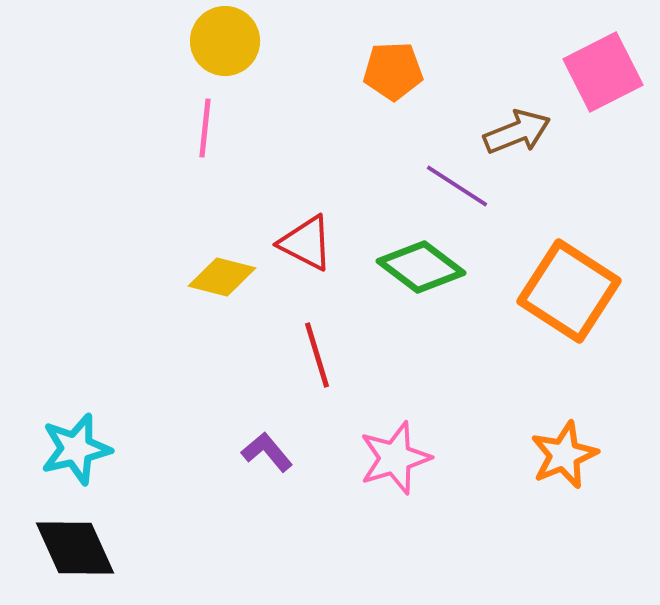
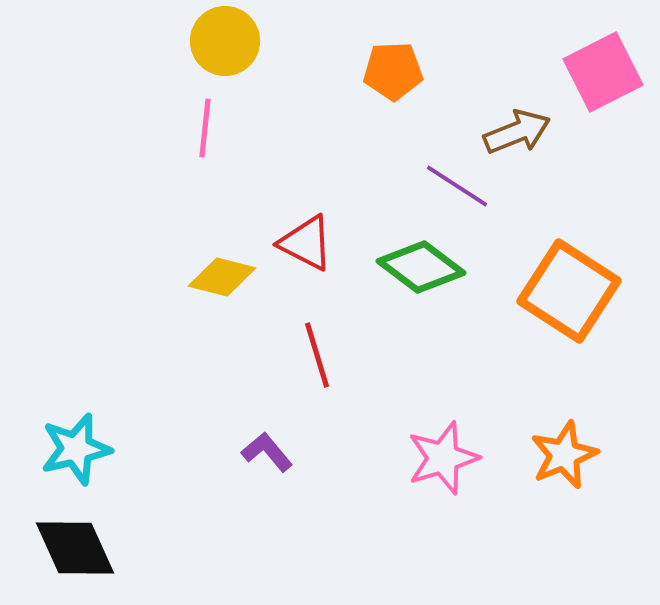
pink star: moved 48 px right
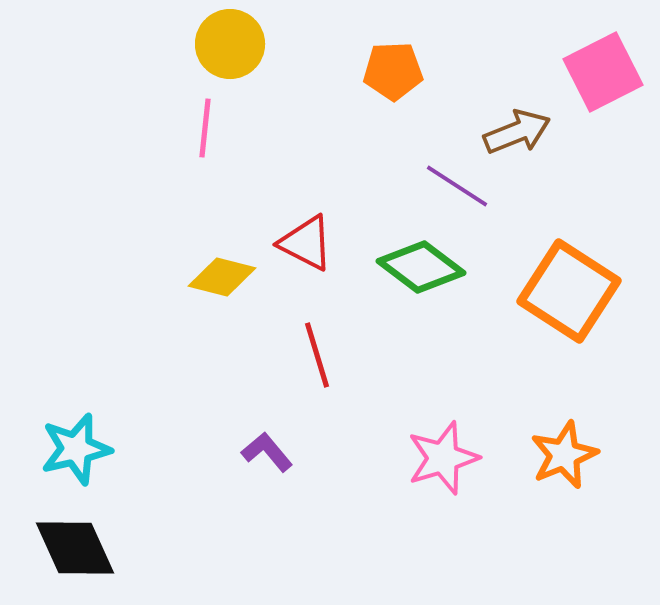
yellow circle: moved 5 px right, 3 px down
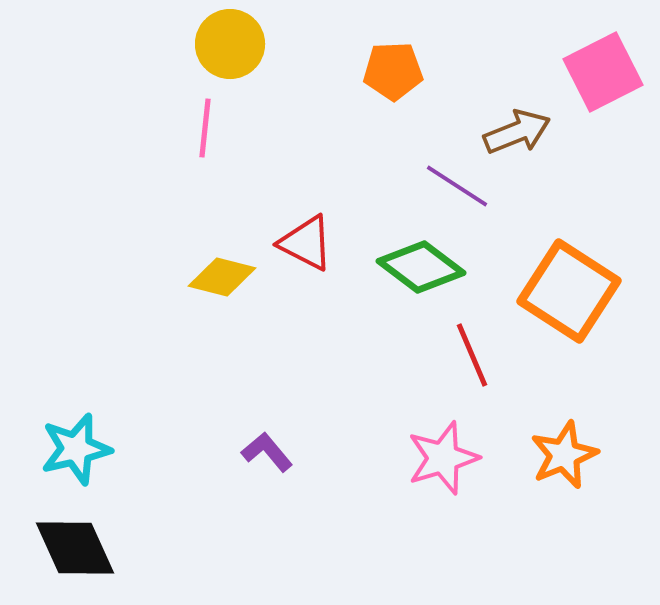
red line: moved 155 px right; rotated 6 degrees counterclockwise
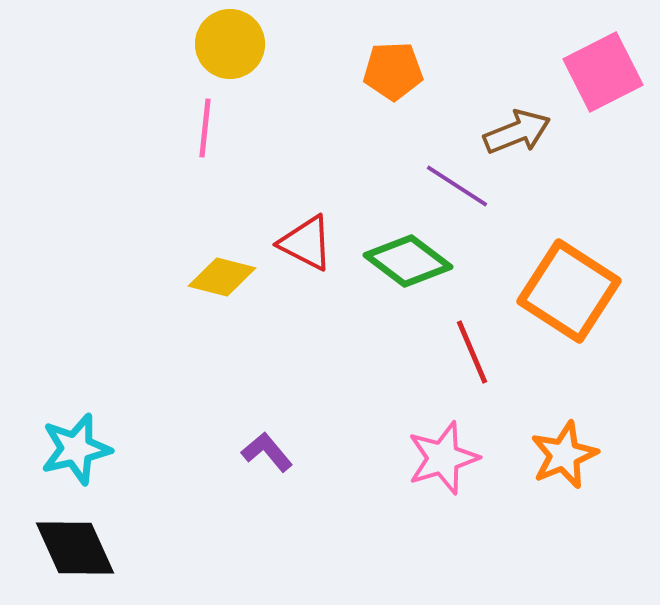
green diamond: moved 13 px left, 6 px up
red line: moved 3 px up
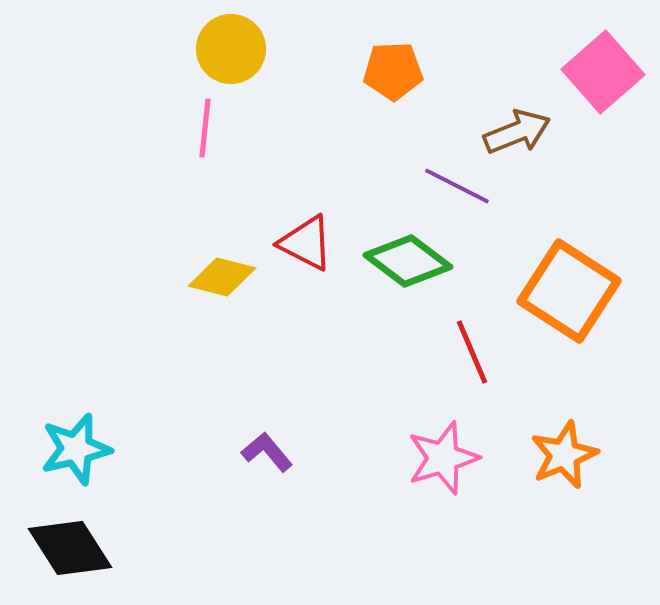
yellow circle: moved 1 px right, 5 px down
pink square: rotated 14 degrees counterclockwise
purple line: rotated 6 degrees counterclockwise
black diamond: moved 5 px left; rotated 8 degrees counterclockwise
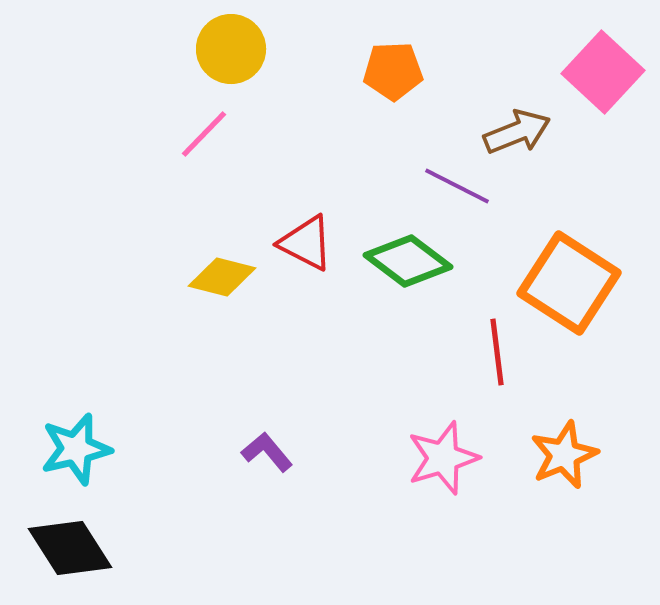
pink square: rotated 6 degrees counterclockwise
pink line: moved 1 px left, 6 px down; rotated 38 degrees clockwise
orange square: moved 8 px up
red line: moved 25 px right; rotated 16 degrees clockwise
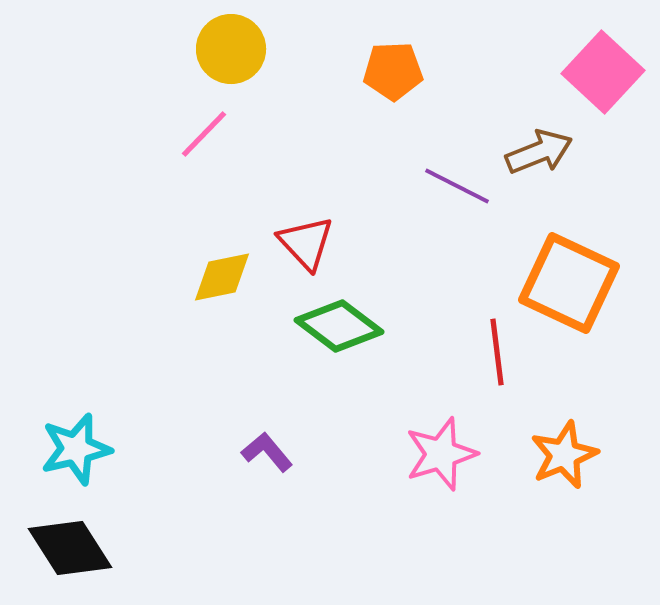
brown arrow: moved 22 px right, 20 px down
red triangle: rotated 20 degrees clockwise
green diamond: moved 69 px left, 65 px down
yellow diamond: rotated 26 degrees counterclockwise
orange square: rotated 8 degrees counterclockwise
pink star: moved 2 px left, 4 px up
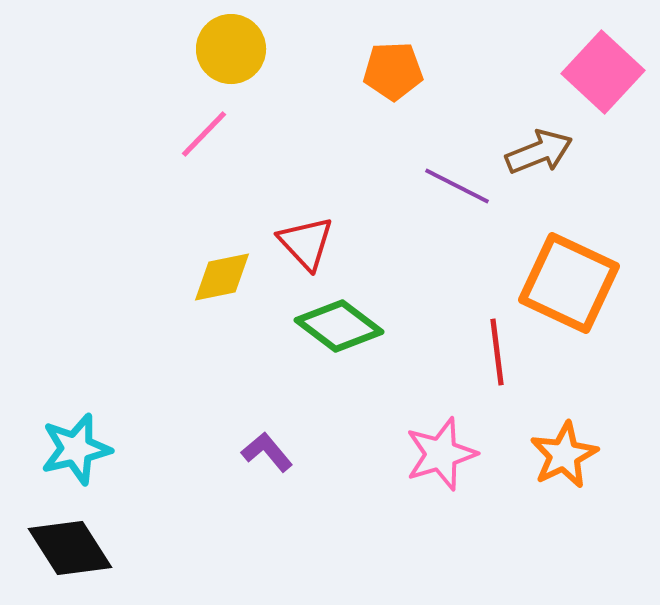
orange star: rotated 4 degrees counterclockwise
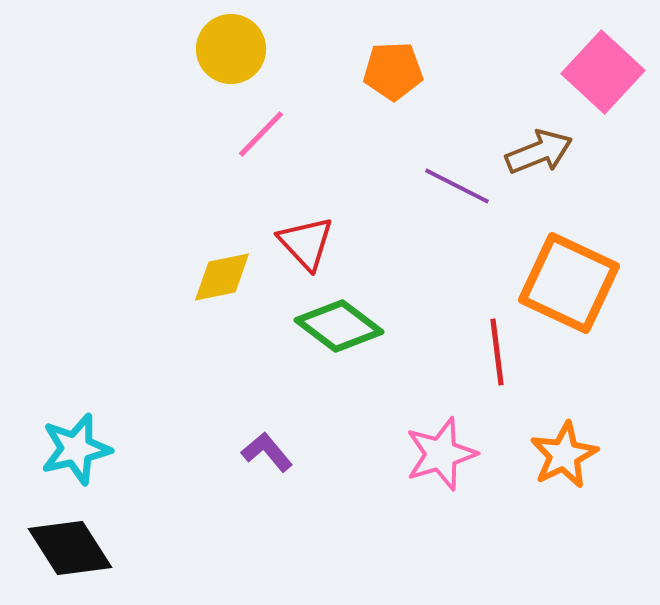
pink line: moved 57 px right
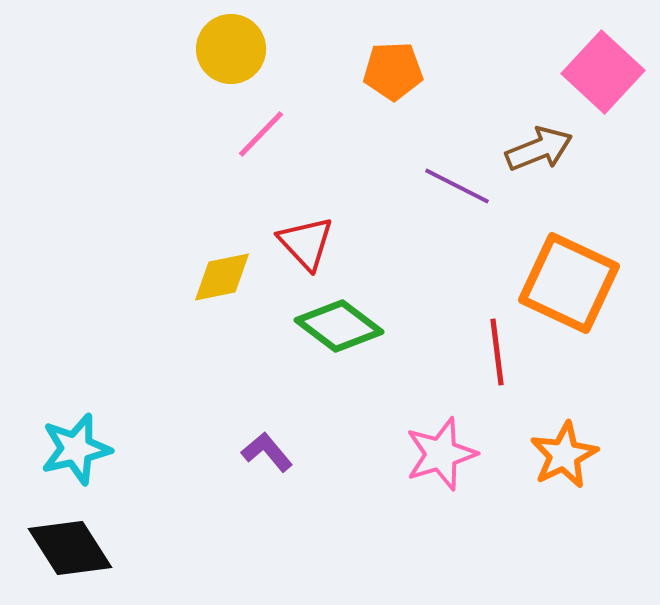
brown arrow: moved 3 px up
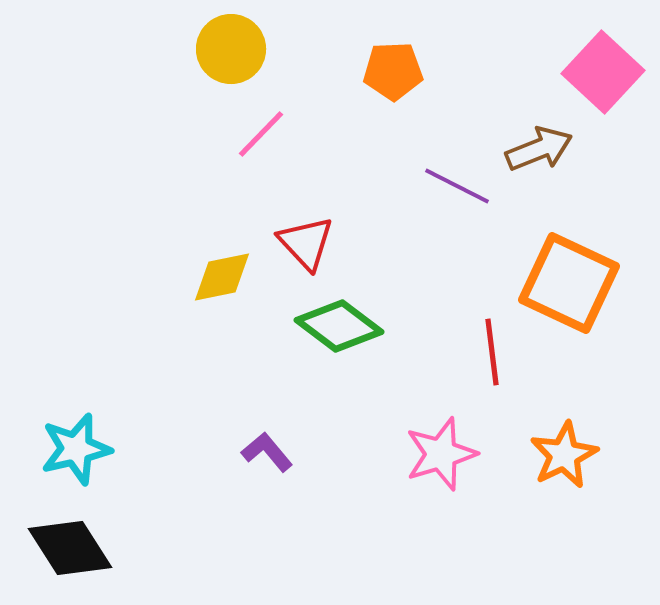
red line: moved 5 px left
